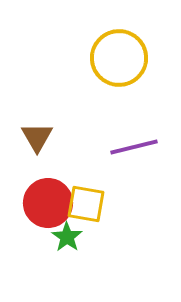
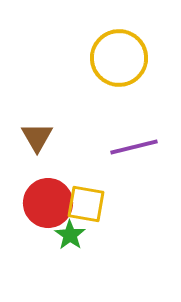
green star: moved 3 px right, 2 px up
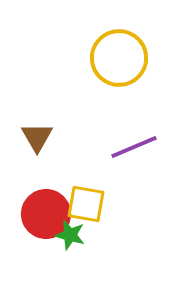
purple line: rotated 9 degrees counterclockwise
red circle: moved 2 px left, 11 px down
green star: rotated 20 degrees counterclockwise
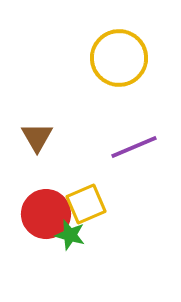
yellow square: rotated 33 degrees counterclockwise
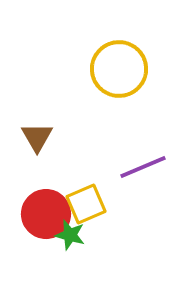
yellow circle: moved 11 px down
purple line: moved 9 px right, 20 px down
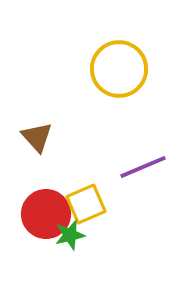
brown triangle: rotated 12 degrees counterclockwise
green star: rotated 28 degrees counterclockwise
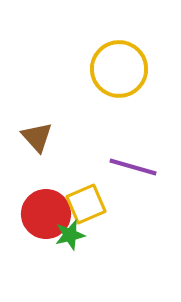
purple line: moved 10 px left; rotated 39 degrees clockwise
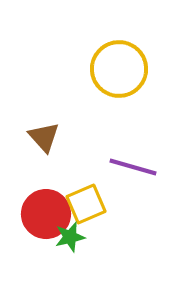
brown triangle: moved 7 px right
green star: moved 2 px down
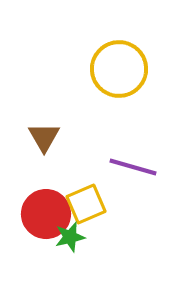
brown triangle: rotated 12 degrees clockwise
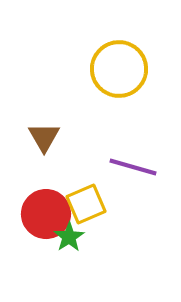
green star: moved 1 px left; rotated 20 degrees counterclockwise
